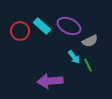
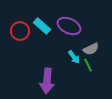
gray semicircle: moved 1 px right, 8 px down
purple arrow: moved 3 px left; rotated 80 degrees counterclockwise
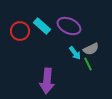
cyan arrow: moved 1 px right, 4 px up
green line: moved 1 px up
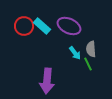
red circle: moved 4 px right, 5 px up
gray semicircle: rotated 112 degrees clockwise
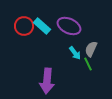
gray semicircle: rotated 28 degrees clockwise
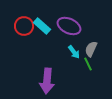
cyan arrow: moved 1 px left, 1 px up
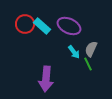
red circle: moved 1 px right, 2 px up
purple arrow: moved 1 px left, 2 px up
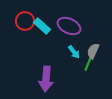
red circle: moved 3 px up
gray semicircle: moved 2 px right, 2 px down
green line: rotated 48 degrees clockwise
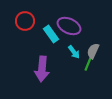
cyan rectangle: moved 9 px right, 8 px down; rotated 12 degrees clockwise
purple arrow: moved 4 px left, 10 px up
